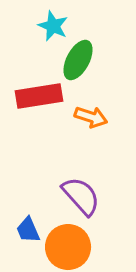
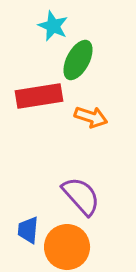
blue trapezoid: rotated 28 degrees clockwise
orange circle: moved 1 px left
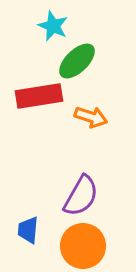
green ellipse: moved 1 px left, 1 px down; rotated 18 degrees clockwise
purple semicircle: rotated 72 degrees clockwise
orange circle: moved 16 px right, 1 px up
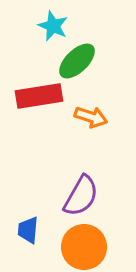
orange circle: moved 1 px right, 1 px down
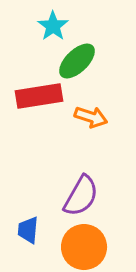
cyan star: rotated 12 degrees clockwise
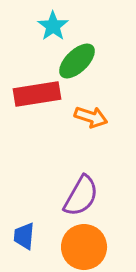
red rectangle: moved 2 px left, 2 px up
blue trapezoid: moved 4 px left, 6 px down
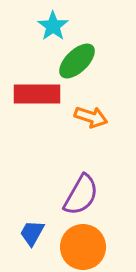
red rectangle: rotated 9 degrees clockwise
purple semicircle: moved 1 px up
blue trapezoid: moved 8 px right, 3 px up; rotated 24 degrees clockwise
orange circle: moved 1 px left
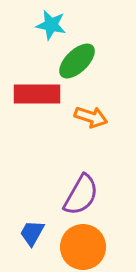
cyan star: moved 2 px left, 1 px up; rotated 24 degrees counterclockwise
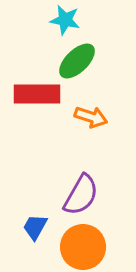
cyan star: moved 14 px right, 5 px up
blue trapezoid: moved 3 px right, 6 px up
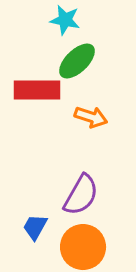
red rectangle: moved 4 px up
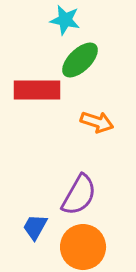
green ellipse: moved 3 px right, 1 px up
orange arrow: moved 6 px right, 5 px down
purple semicircle: moved 2 px left
